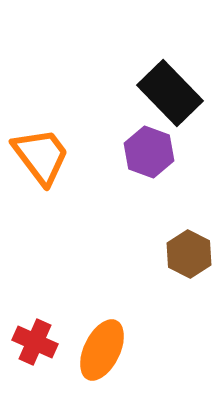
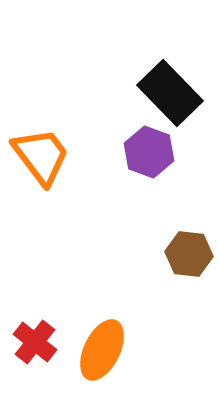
brown hexagon: rotated 21 degrees counterclockwise
red cross: rotated 15 degrees clockwise
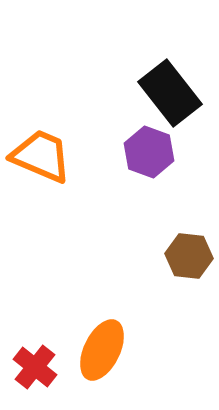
black rectangle: rotated 6 degrees clockwise
orange trapezoid: rotated 30 degrees counterclockwise
brown hexagon: moved 2 px down
red cross: moved 25 px down
